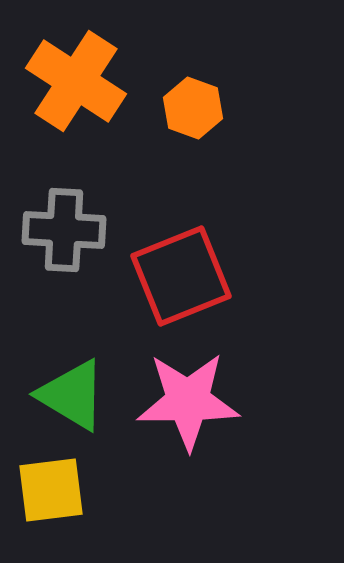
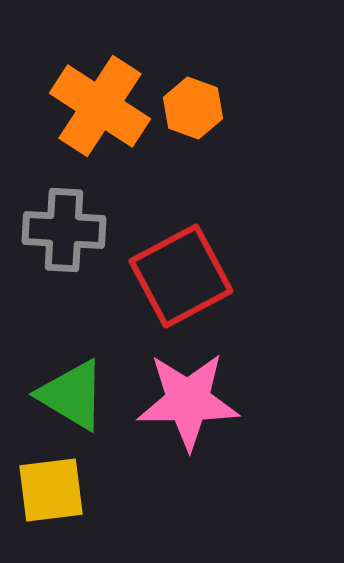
orange cross: moved 24 px right, 25 px down
red square: rotated 6 degrees counterclockwise
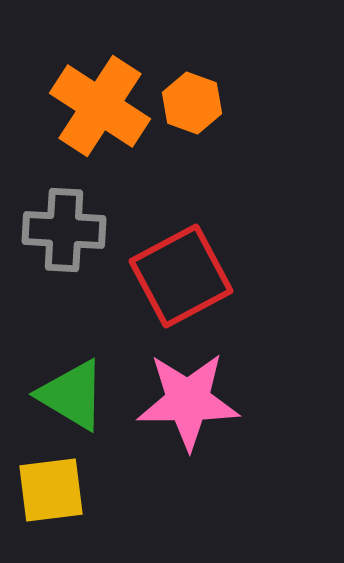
orange hexagon: moved 1 px left, 5 px up
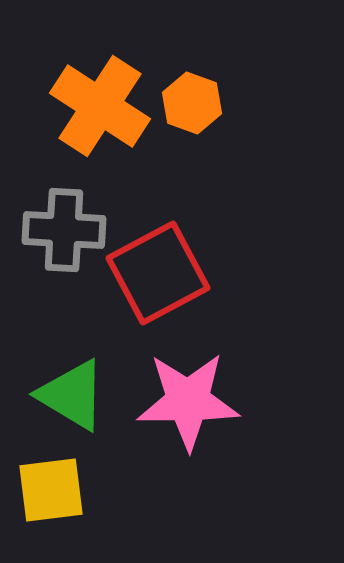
red square: moved 23 px left, 3 px up
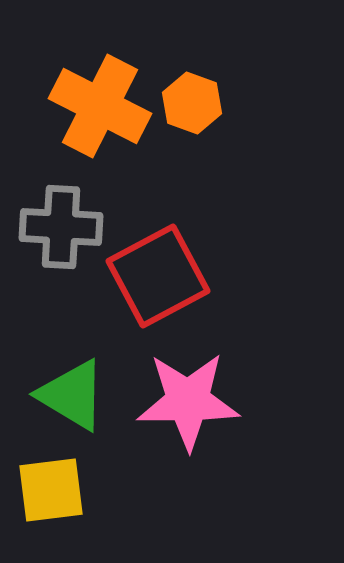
orange cross: rotated 6 degrees counterclockwise
gray cross: moved 3 px left, 3 px up
red square: moved 3 px down
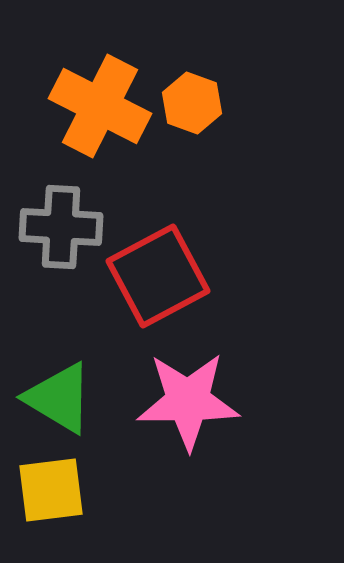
green triangle: moved 13 px left, 3 px down
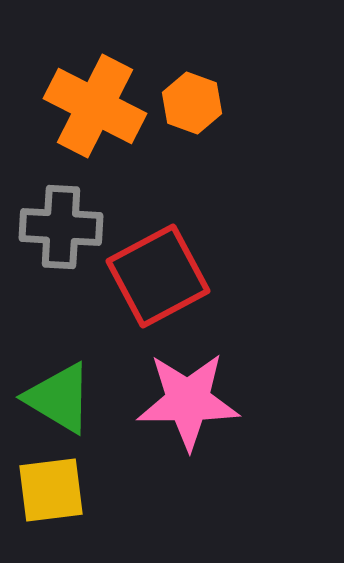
orange cross: moved 5 px left
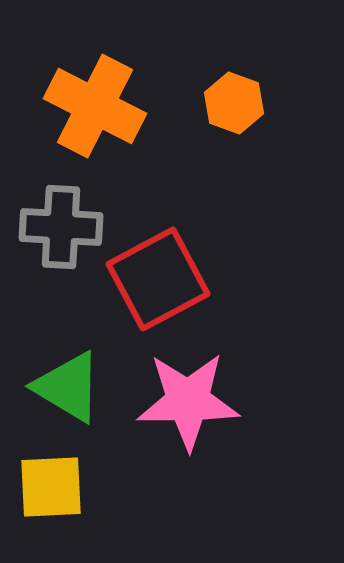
orange hexagon: moved 42 px right
red square: moved 3 px down
green triangle: moved 9 px right, 11 px up
yellow square: moved 3 px up; rotated 4 degrees clockwise
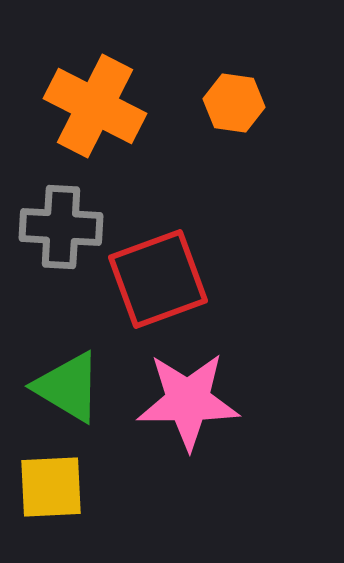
orange hexagon: rotated 12 degrees counterclockwise
red square: rotated 8 degrees clockwise
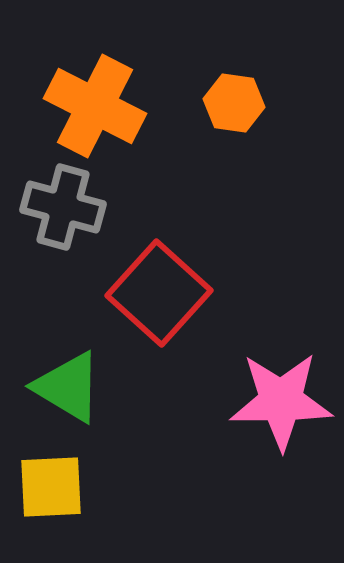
gray cross: moved 2 px right, 20 px up; rotated 12 degrees clockwise
red square: moved 1 px right, 14 px down; rotated 28 degrees counterclockwise
pink star: moved 93 px right
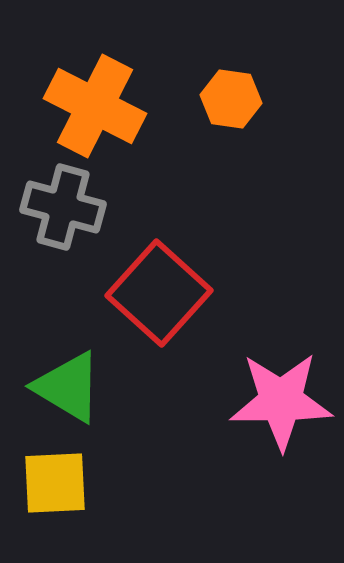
orange hexagon: moved 3 px left, 4 px up
yellow square: moved 4 px right, 4 px up
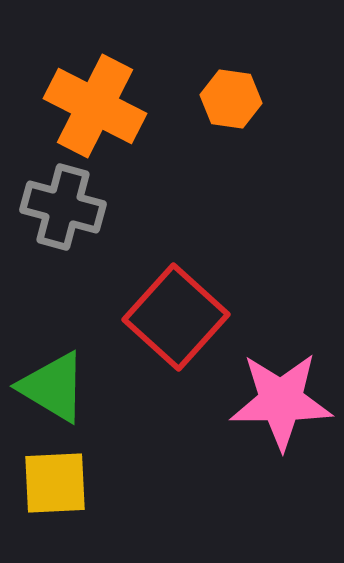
red square: moved 17 px right, 24 px down
green triangle: moved 15 px left
